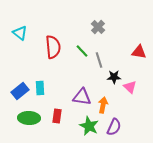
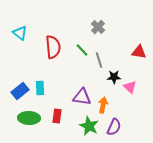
green line: moved 1 px up
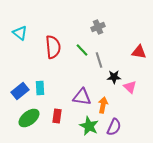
gray cross: rotated 24 degrees clockwise
green ellipse: rotated 40 degrees counterclockwise
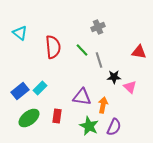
cyan rectangle: rotated 48 degrees clockwise
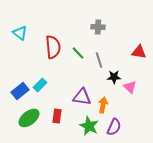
gray cross: rotated 24 degrees clockwise
green line: moved 4 px left, 3 px down
cyan rectangle: moved 3 px up
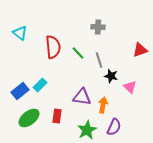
red triangle: moved 1 px right, 2 px up; rotated 28 degrees counterclockwise
black star: moved 3 px left, 1 px up; rotated 16 degrees clockwise
green star: moved 2 px left, 4 px down; rotated 18 degrees clockwise
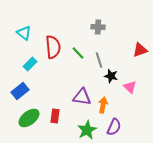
cyan triangle: moved 4 px right
cyan rectangle: moved 10 px left, 21 px up
red rectangle: moved 2 px left
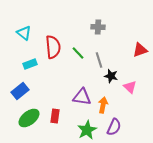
cyan rectangle: rotated 24 degrees clockwise
